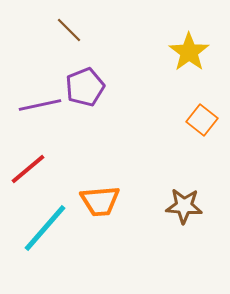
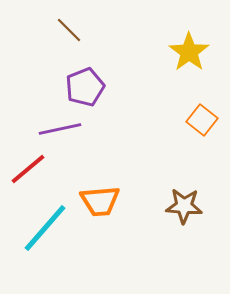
purple line: moved 20 px right, 24 px down
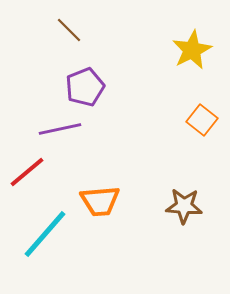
yellow star: moved 3 px right, 2 px up; rotated 9 degrees clockwise
red line: moved 1 px left, 3 px down
cyan line: moved 6 px down
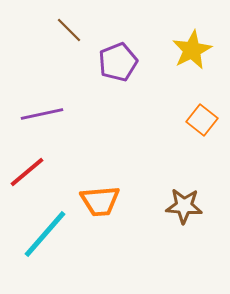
purple pentagon: moved 33 px right, 25 px up
purple line: moved 18 px left, 15 px up
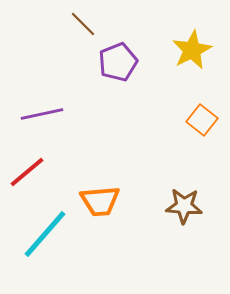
brown line: moved 14 px right, 6 px up
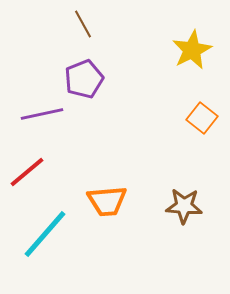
brown line: rotated 16 degrees clockwise
purple pentagon: moved 34 px left, 17 px down
orange square: moved 2 px up
orange trapezoid: moved 7 px right
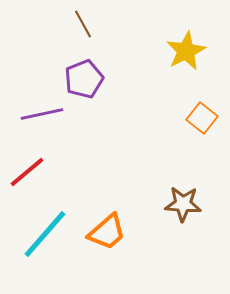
yellow star: moved 6 px left, 1 px down
orange trapezoid: moved 31 px down; rotated 36 degrees counterclockwise
brown star: moved 1 px left, 2 px up
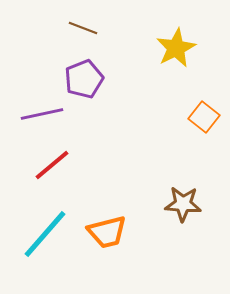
brown line: moved 4 px down; rotated 40 degrees counterclockwise
yellow star: moved 10 px left, 3 px up
orange square: moved 2 px right, 1 px up
red line: moved 25 px right, 7 px up
orange trapezoid: rotated 27 degrees clockwise
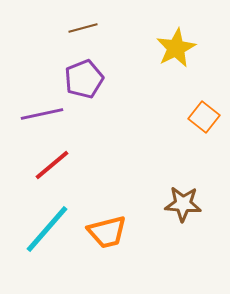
brown line: rotated 36 degrees counterclockwise
cyan line: moved 2 px right, 5 px up
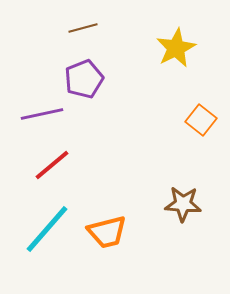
orange square: moved 3 px left, 3 px down
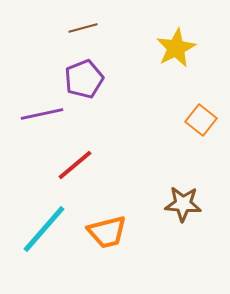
red line: moved 23 px right
cyan line: moved 3 px left
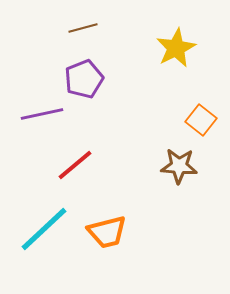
brown star: moved 4 px left, 38 px up
cyan line: rotated 6 degrees clockwise
